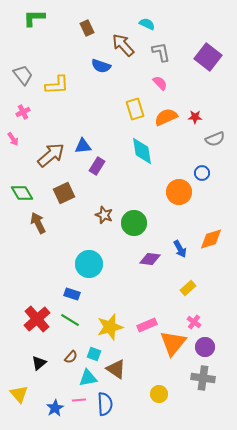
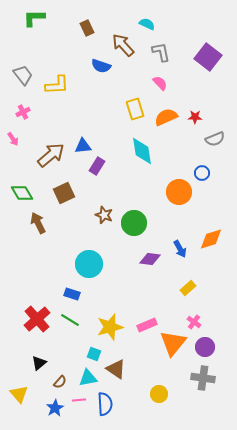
brown semicircle at (71, 357): moved 11 px left, 25 px down
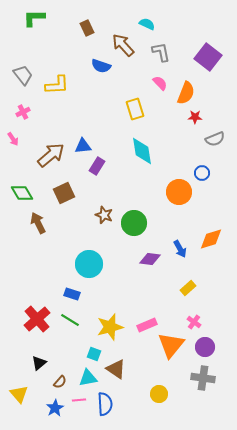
orange semicircle at (166, 117): moved 20 px right, 24 px up; rotated 135 degrees clockwise
orange triangle at (173, 343): moved 2 px left, 2 px down
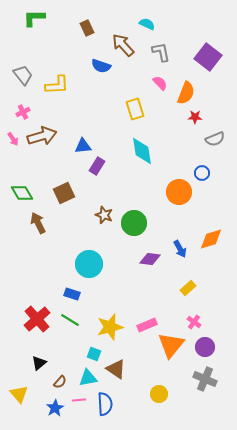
brown arrow at (51, 155): moved 9 px left, 19 px up; rotated 24 degrees clockwise
gray cross at (203, 378): moved 2 px right, 1 px down; rotated 15 degrees clockwise
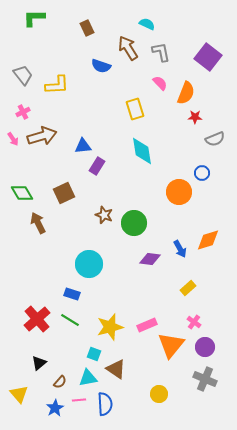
brown arrow at (123, 45): moved 5 px right, 3 px down; rotated 10 degrees clockwise
orange diamond at (211, 239): moved 3 px left, 1 px down
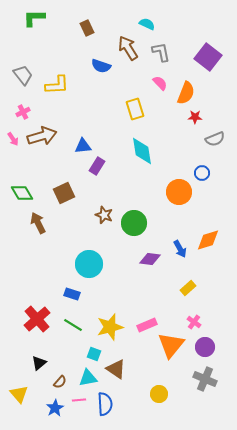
green line at (70, 320): moved 3 px right, 5 px down
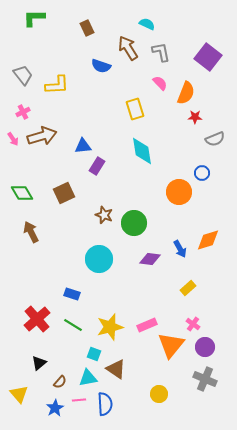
brown arrow at (38, 223): moved 7 px left, 9 px down
cyan circle at (89, 264): moved 10 px right, 5 px up
pink cross at (194, 322): moved 1 px left, 2 px down
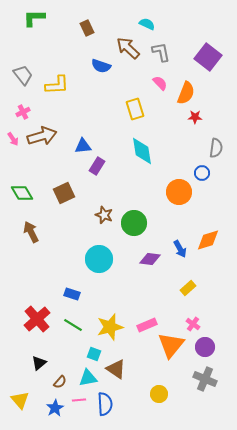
brown arrow at (128, 48): rotated 15 degrees counterclockwise
gray semicircle at (215, 139): moved 1 px right, 9 px down; rotated 60 degrees counterclockwise
yellow triangle at (19, 394): moved 1 px right, 6 px down
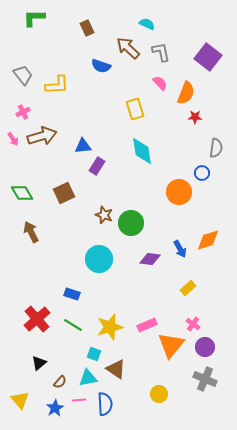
green circle at (134, 223): moved 3 px left
